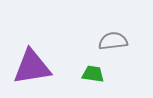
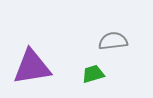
green trapezoid: rotated 25 degrees counterclockwise
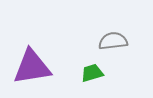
green trapezoid: moved 1 px left, 1 px up
